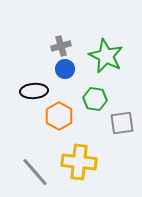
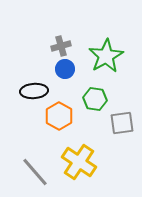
green star: rotated 16 degrees clockwise
yellow cross: rotated 28 degrees clockwise
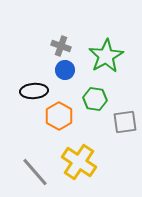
gray cross: rotated 36 degrees clockwise
blue circle: moved 1 px down
gray square: moved 3 px right, 1 px up
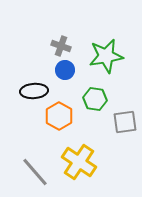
green star: rotated 20 degrees clockwise
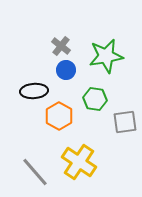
gray cross: rotated 18 degrees clockwise
blue circle: moved 1 px right
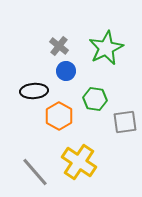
gray cross: moved 2 px left
green star: moved 8 px up; rotated 16 degrees counterclockwise
blue circle: moved 1 px down
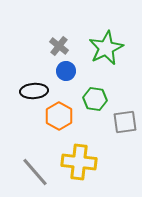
yellow cross: rotated 28 degrees counterclockwise
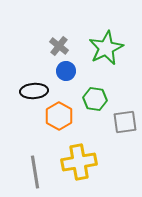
yellow cross: rotated 16 degrees counterclockwise
gray line: rotated 32 degrees clockwise
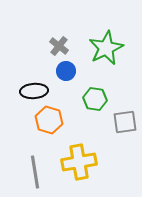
orange hexagon: moved 10 px left, 4 px down; rotated 12 degrees counterclockwise
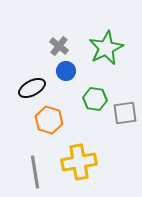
black ellipse: moved 2 px left, 3 px up; rotated 24 degrees counterclockwise
gray square: moved 9 px up
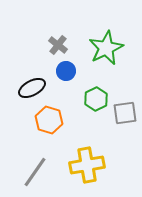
gray cross: moved 1 px left, 1 px up
green hexagon: moved 1 px right; rotated 25 degrees clockwise
yellow cross: moved 8 px right, 3 px down
gray line: rotated 44 degrees clockwise
